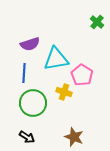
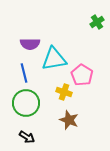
green cross: rotated 16 degrees clockwise
purple semicircle: rotated 18 degrees clockwise
cyan triangle: moved 2 px left
blue line: rotated 18 degrees counterclockwise
green circle: moved 7 px left
brown star: moved 5 px left, 17 px up
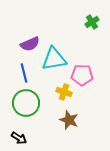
green cross: moved 5 px left
purple semicircle: rotated 24 degrees counterclockwise
pink pentagon: rotated 30 degrees counterclockwise
black arrow: moved 8 px left, 1 px down
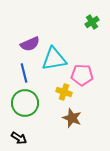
green circle: moved 1 px left
brown star: moved 3 px right, 2 px up
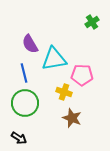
purple semicircle: rotated 84 degrees clockwise
